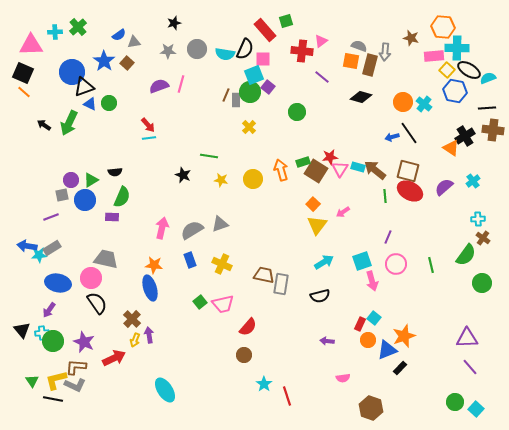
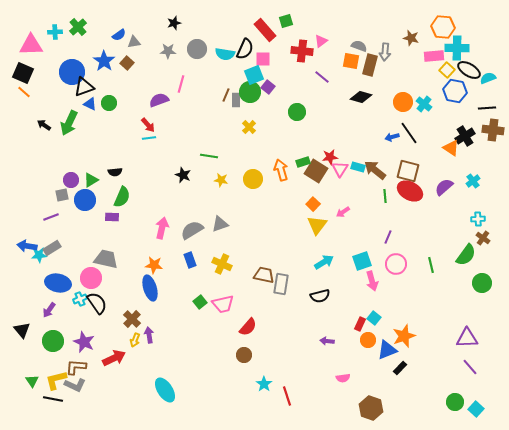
purple semicircle at (159, 86): moved 14 px down
cyan cross at (42, 333): moved 38 px right, 34 px up; rotated 16 degrees counterclockwise
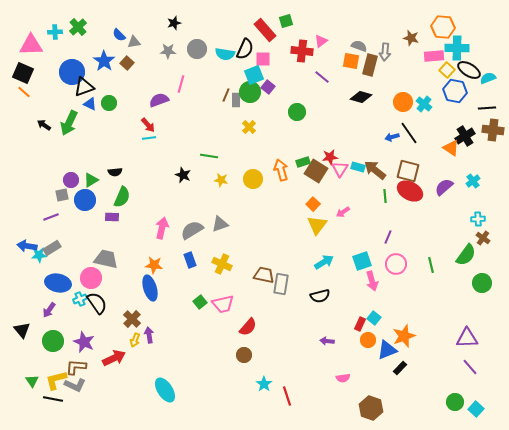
blue semicircle at (119, 35): rotated 80 degrees clockwise
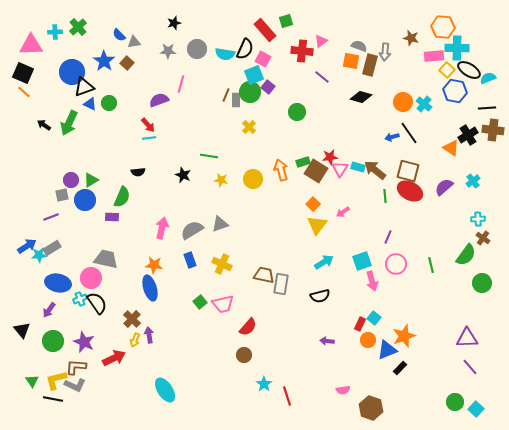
pink square at (263, 59): rotated 28 degrees clockwise
black cross at (465, 136): moved 3 px right, 1 px up
black semicircle at (115, 172): moved 23 px right
blue arrow at (27, 246): rotated 138 degrees clockwise
pink semicircle at (343, 378): moved 12 px down
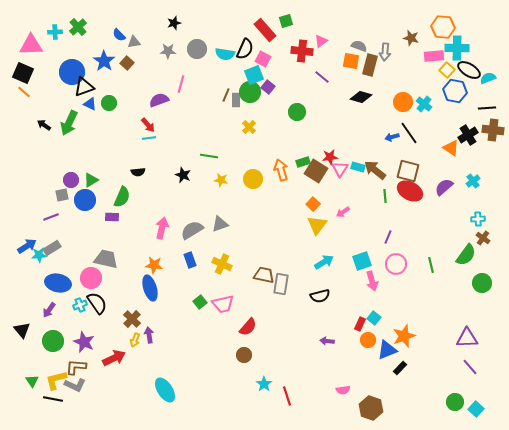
cyan cross at (80, 299): moved 6 px down
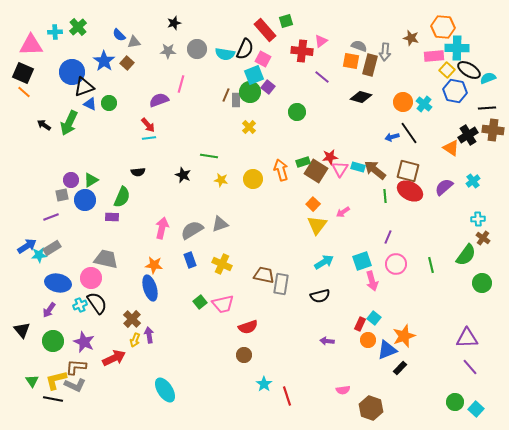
red semicircle at (248, 327): rotated 30 degrees clockwise
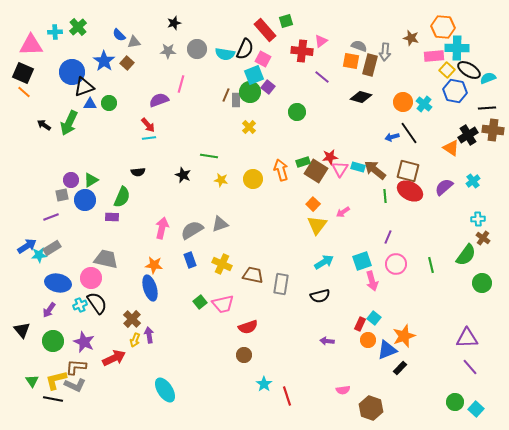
blue triangle at (90, 104): rotated 24 degrees counterclockwise
brown trapezoid at (264, 275): moved 11 px left
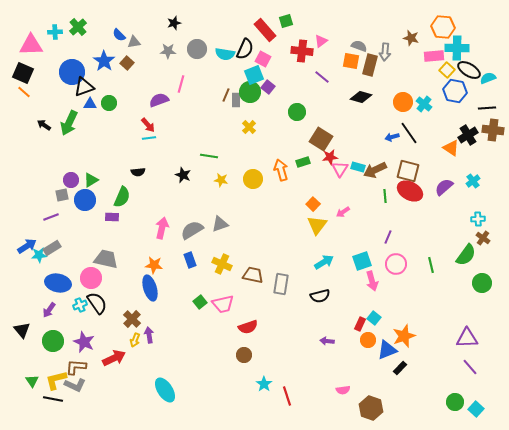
brown arrow at (375, 170): rotated 65 degrees counterclockwise
brown square at (316, 171): moved 5 px right, 32 px up
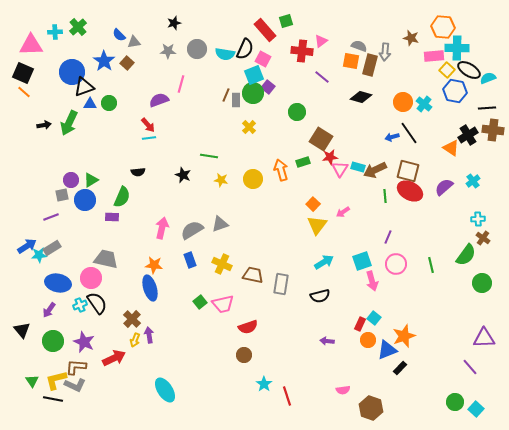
green circle at (250, 92): moved 3 px right, 1 px down
black arrow at (44, 125): rotated 136 degrees clockwise
purple triangle at (467, 338): moved 17 px right
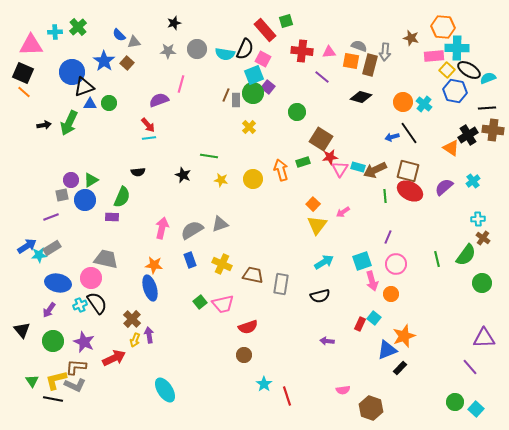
pink triangle at (321, 41): moved 8 px right, 11 px down; rotated 32 degrees clockwise
green line at (431, 265): moved 6 px right, 6 px up
orange circle at (368, 340): moved 23 px right, 46 px up
